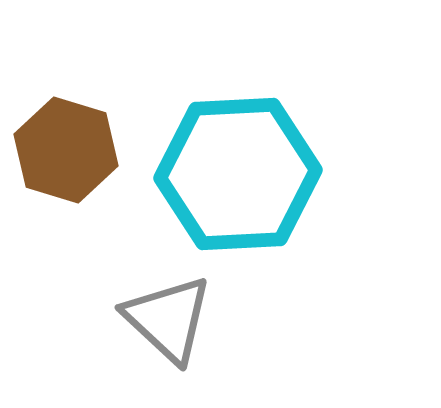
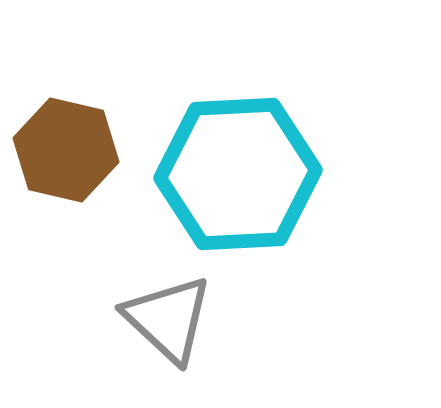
brown hexagon: rotated 4 degrees counterclockwise
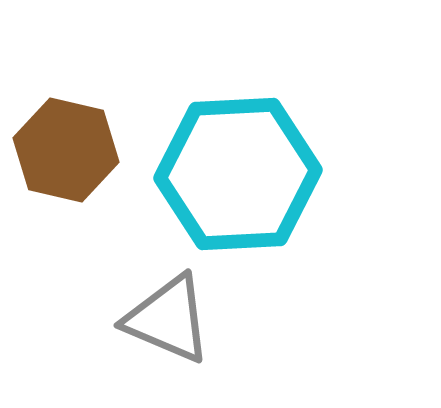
gray triangle: rotated 20 degrees counterclockwise
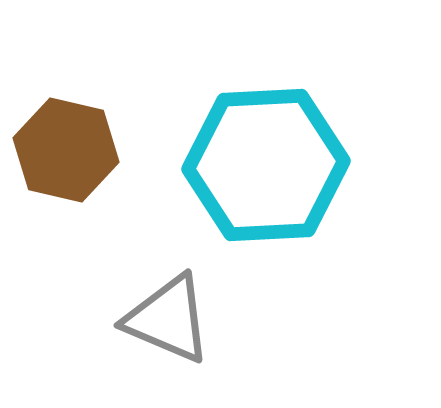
cyan hexagon: moved 28 px right, 9 px up
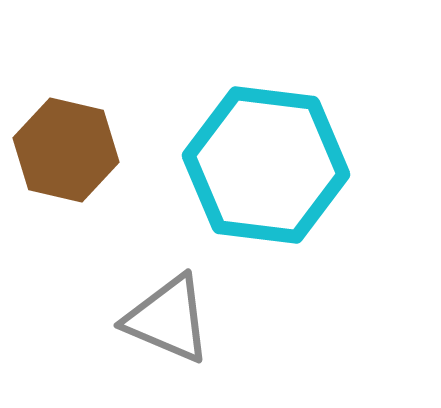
cyan hexagon: rotated 10 degrees clockwise
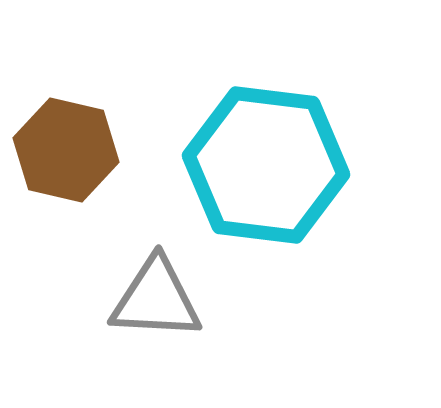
gray triangle: moved 12 px left, 20 px up; rotated 20 degrees counterclockwise
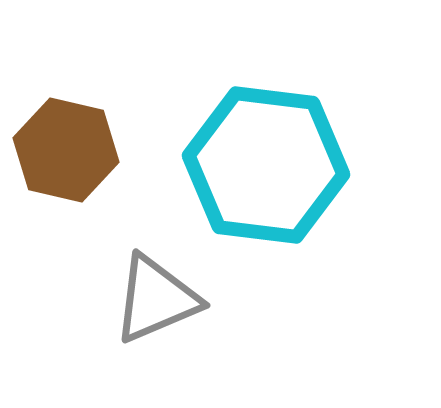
gray triangle: rotated 26 degrees counterclockwise
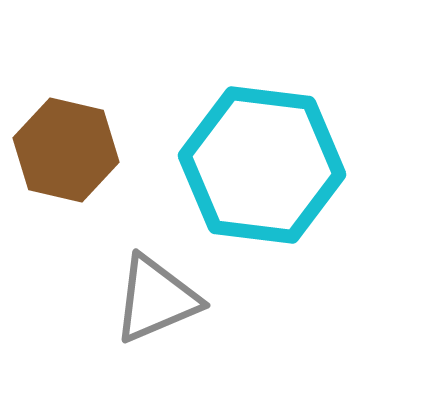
cyan hexagon: moved 4 px left
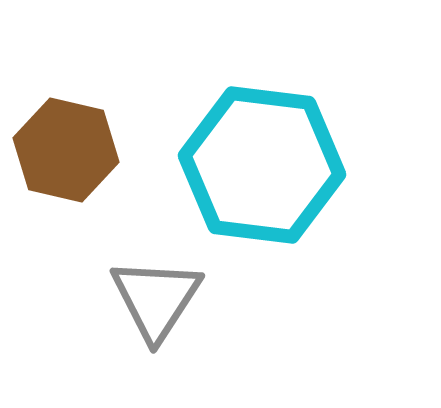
gray triangle: rotated 34 degrees counterclockwise
